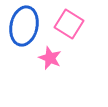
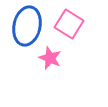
blue ellipse: moved 3 px right
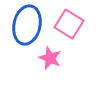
blue ellipse: moved 1 px up
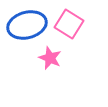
blue ellipse: rotated 63 degrees clockwise
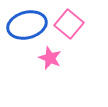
pink square: rotated 8 degrees clockwise
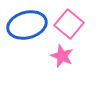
pink star: moved 12 px right, 2 px up
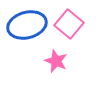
pink star: moved 6 px left, 5 px down
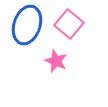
blue ellipse: rotated 57 degrees counterclockwise
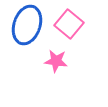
pink star: rotated 15 degrees counterclockwise
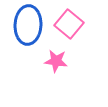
blue ellipse: moved 1 px right; rotated 15 degrees counterclockwise
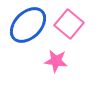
blue ellipse: rotated 42 degrees clockwise
